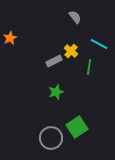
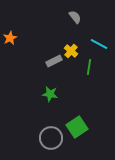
green star: moved 6 px left, 2 px down; rotated 28 degrees clockwise
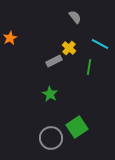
cyan line: moved 1 px right
yellow cross: moved 2 px left, 3 px up
green star: rotated 21 degrees clockwise
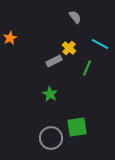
green line: moved 2 px left, 1 px down; rotated 14 degrees clockwise
green square: rotated 25 degrees clockwise
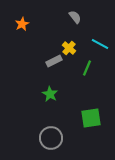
orange star: moved 12 px right, 14 px up
green square: moved 14 px right, 9 px up
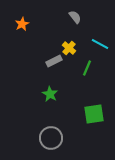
green square: moved 3 px right, 4 px up
